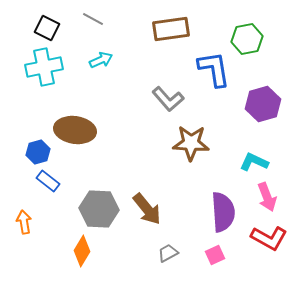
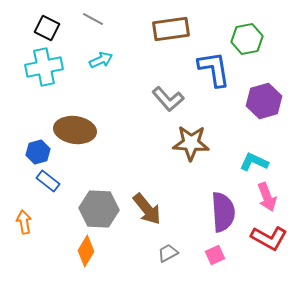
purple hexagon: moved 1 px right, 3 px up
orange diamond: moved 4 px right
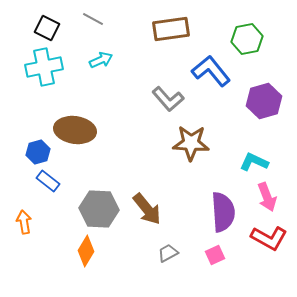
blue L-shape: moved 3 px left, 2 px down; rotated 30 degrees counterclockwise
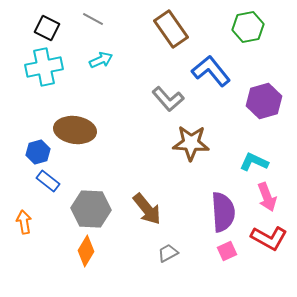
brown rectangle: rotated 63 degrees clockwise
green hexagon: moved 1 px right, 12 px up
gray hexagon: moved 8 px left
pink square: moved 12 px right, 4 px up
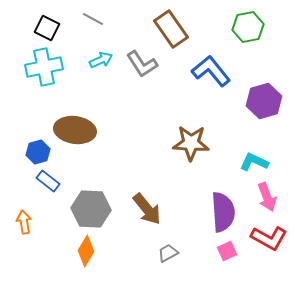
gray L-shape: moved 26 px left, 35 px up; rotated 8 degrees clockwise
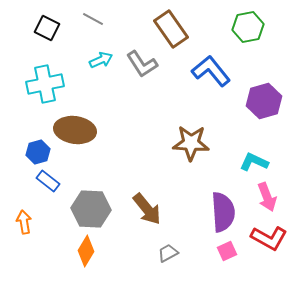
cyan cross: moved 1 px right, 17 px down
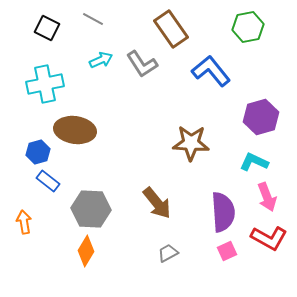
purple hexagon: moved 3 px left, 16 px down
brown arrow: moved 10 px right, 6 px up
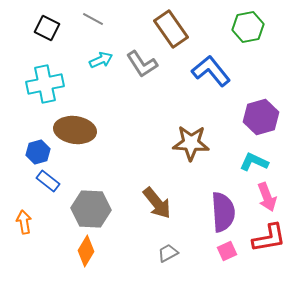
red L-shape: rotated 39 degrees counterclockwise
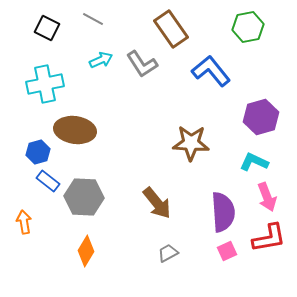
gray hexagon: moved 7 px left, 12 px up
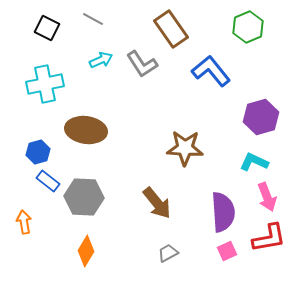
green hexagon: rotated 12 degrees counterclockwise
brown ellipse: moved 11 px right
brown star: moved 6 px left, 5 px down
